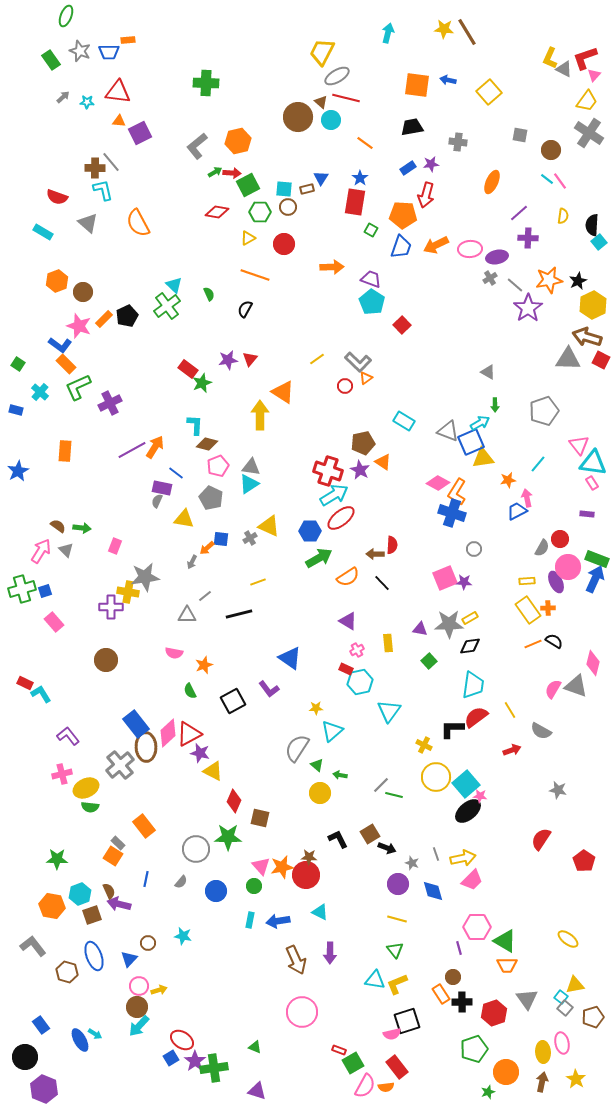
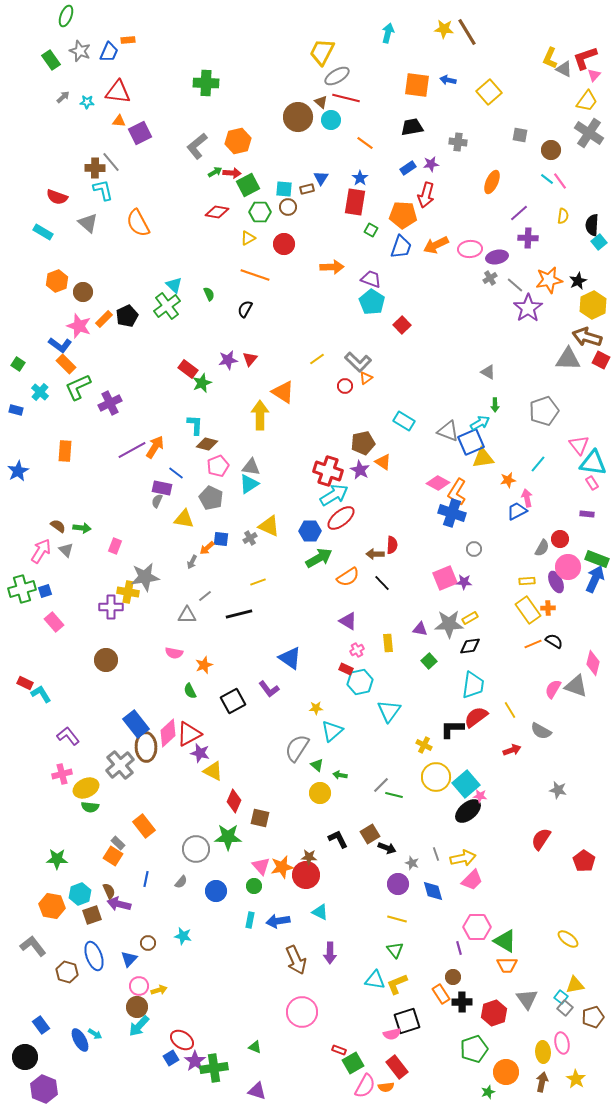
blue trapezoid at (109, 52): rotated 65 degrees counterclockwise
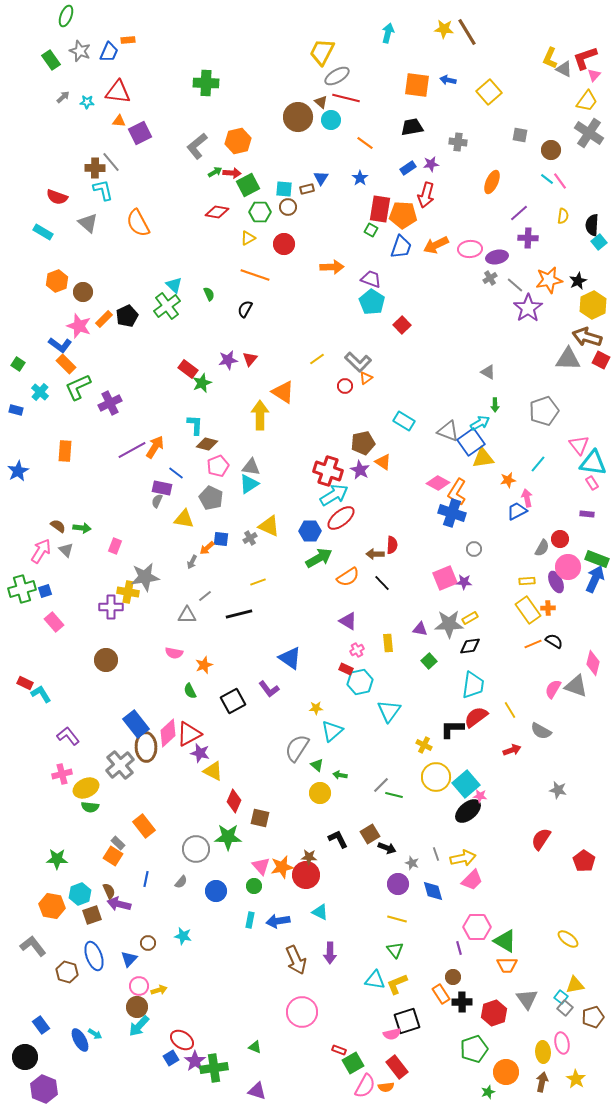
red rectangle at (355, 202): moved 25 px right, 7 px down
blue square at (471, 442): rotated 12 degrees counterclockwise
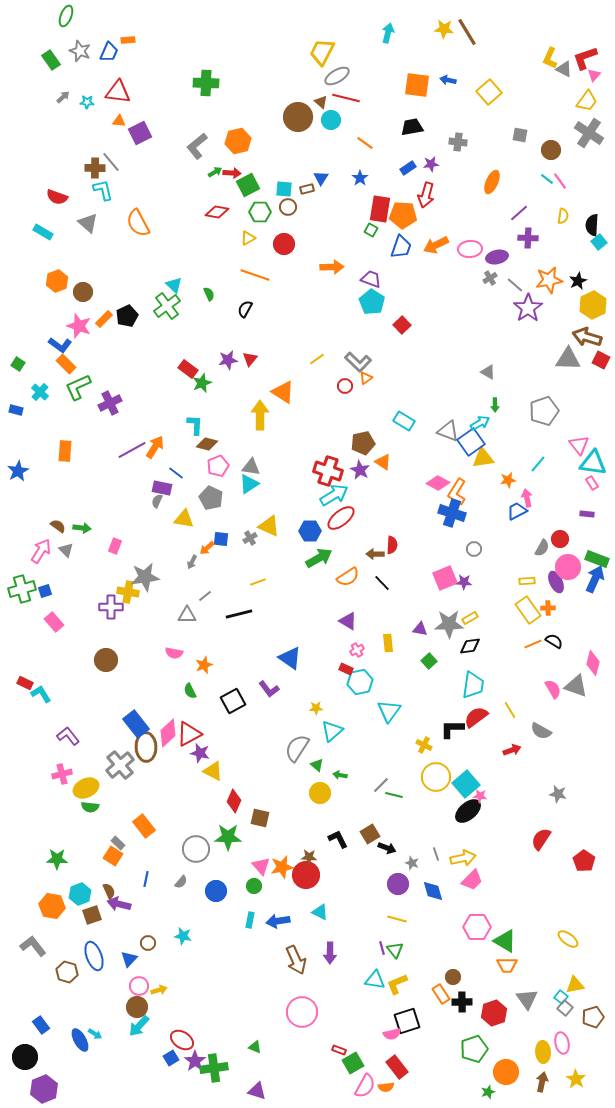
pink semicircle at (553, 689): rotated 120 degrees clockwise
gray star at (558, 790): moved 4 px down
purple line at (459, 948): moved 77 px left
purple hexagon at (44, 1089): rotated 16 degrees clockwise
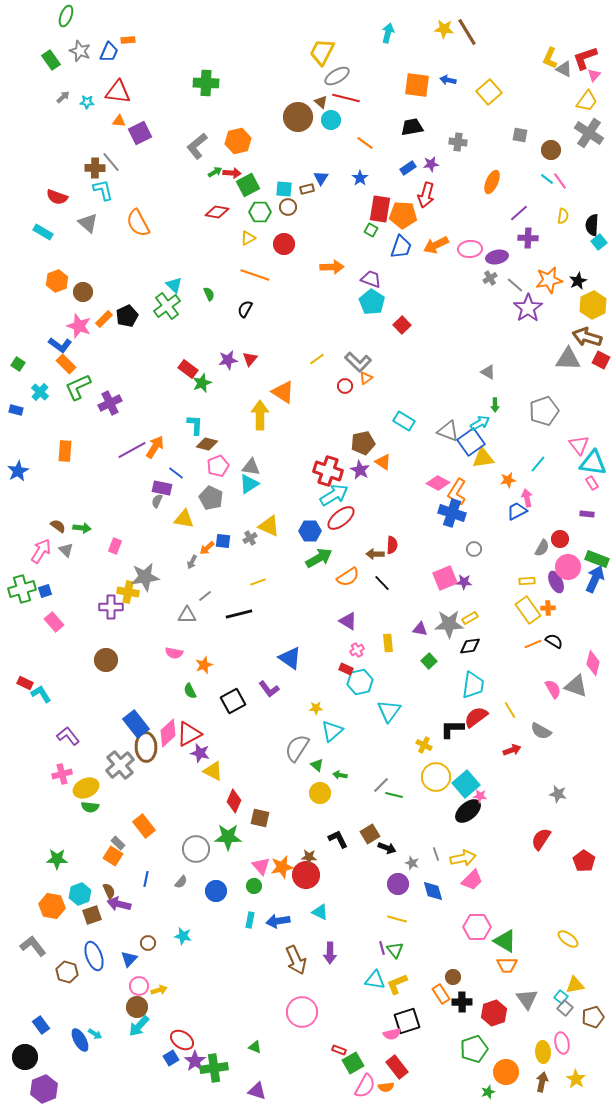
blue square at (221, 539): moved 2 px right, 2 px down
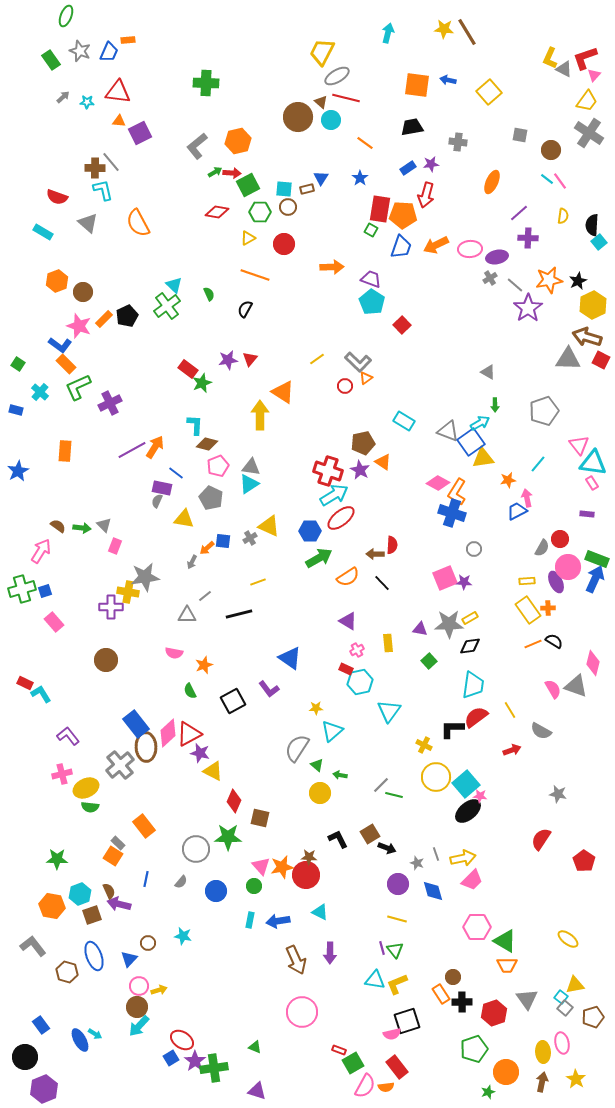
gray triangle at (66, 550): moved 38 px right, 25 px up
gray star at (412, 863): moved 5 px right
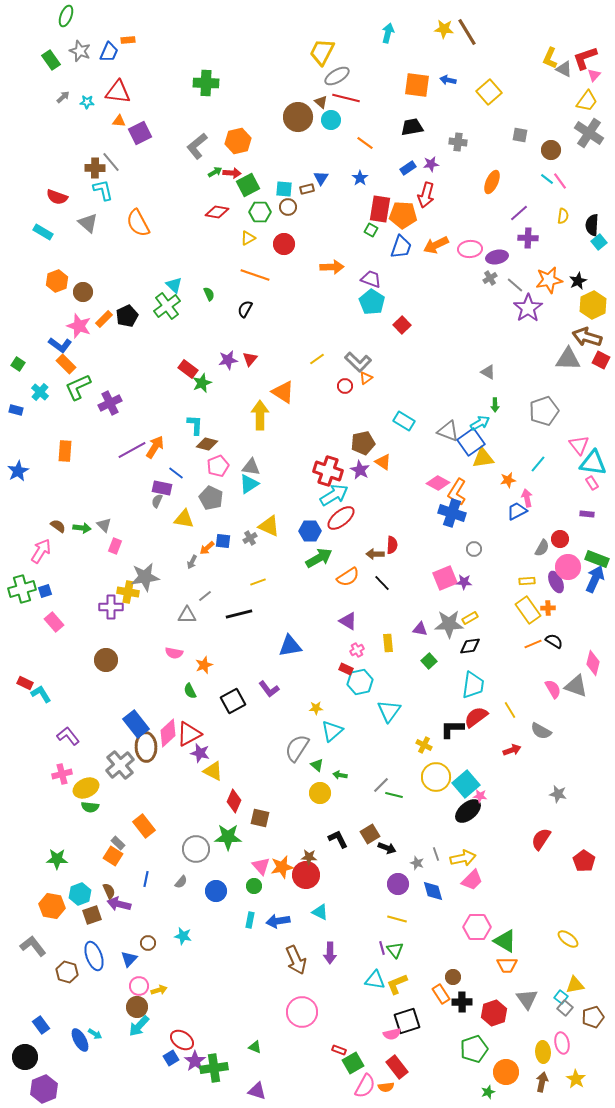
blue triangle at (290, 658): moved 12 px up; rotated 45 degrees counterclockwise
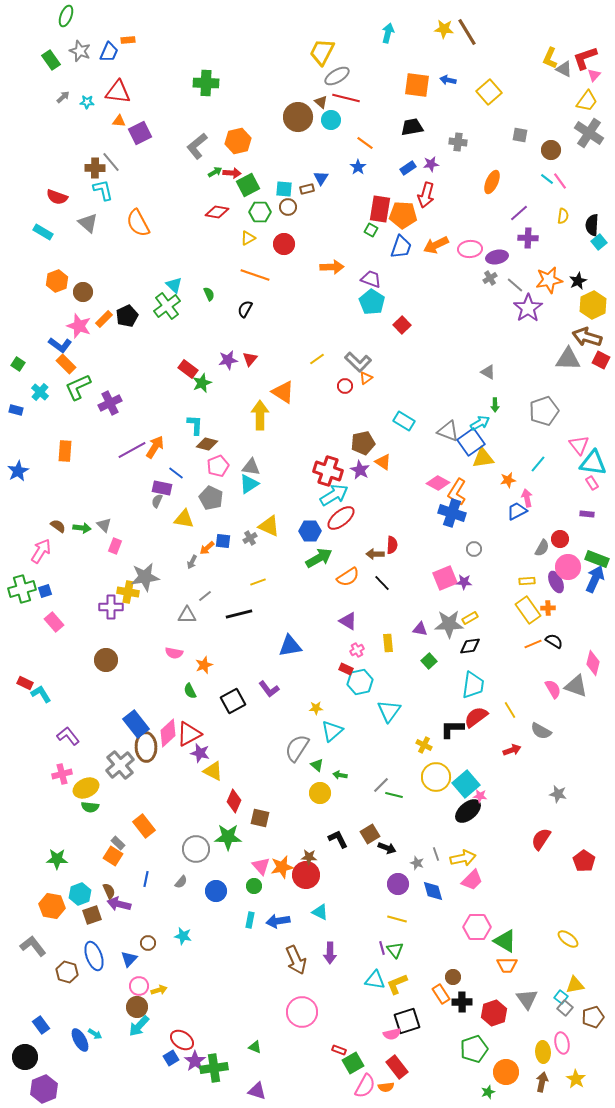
blue star at (360, 178): moved 2 px left, 11 px up
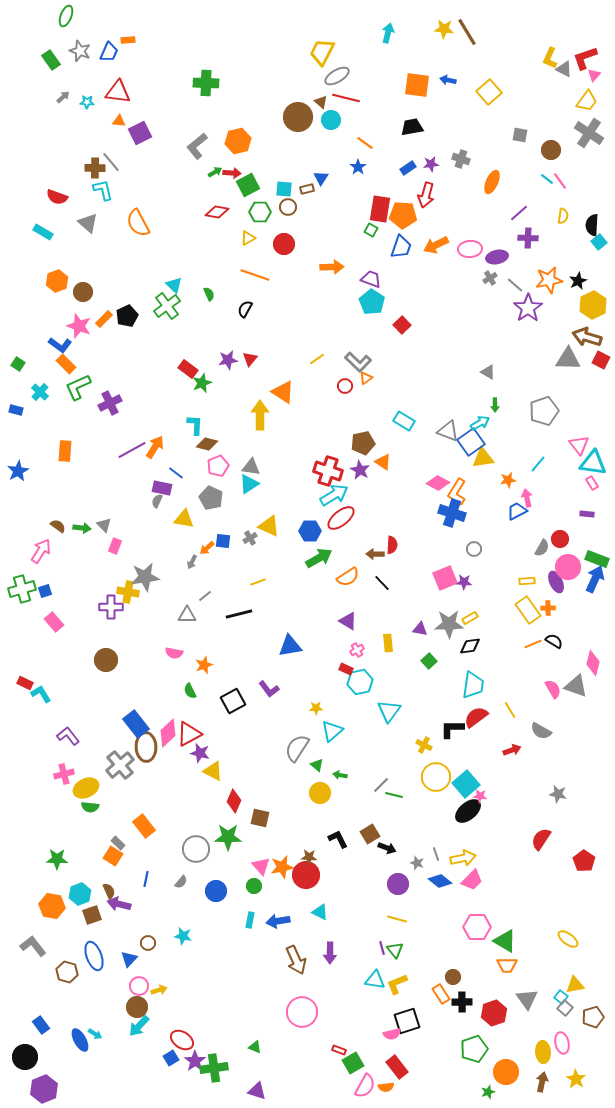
gray cross at (458, 142): moved 3 px right, 17 px down; rotated 12 degrees clockwise
pink cross at (62, 774): moved 2 px right
blue diamond at (433, 891): moved 7 px right, 10 px up; rotated 35 degrees counterclockwise
